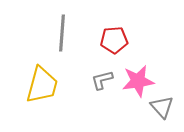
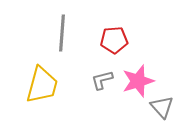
pink star: rotated 8 degrees counterclockwise
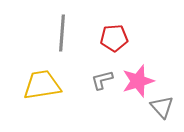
red pentagon: moved 2 px up
yellow trapezoid: rotated 114 degrees counterclockwise
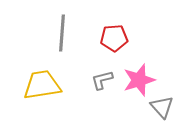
pink star: moved 1 px right, 1 px up
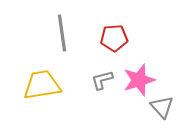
gray line: rotated 12 degrees counterclockwise
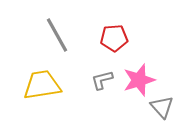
gray line: moved 5 px left, 2 px down; rotated 21 degrees counterclockwise
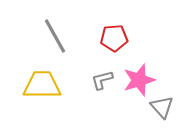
gray line: moved 2 px left, 1 px down
yellow trapezoid: rotated 9 degrees clockwise
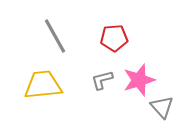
yellow trapezoid: moved 1 px right; rotated 6 degrees counterclockwise
